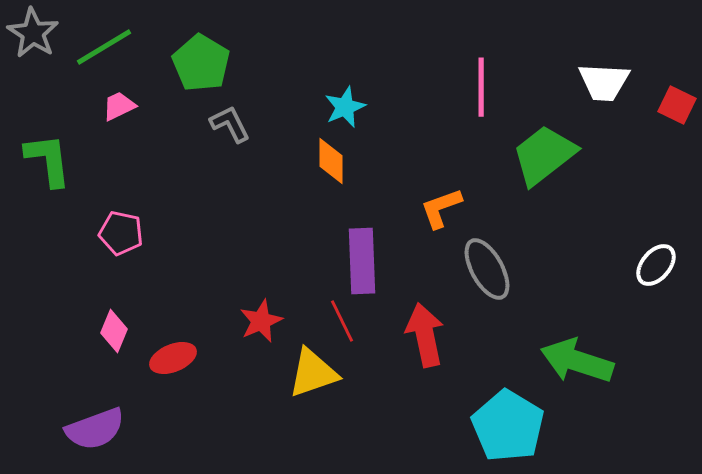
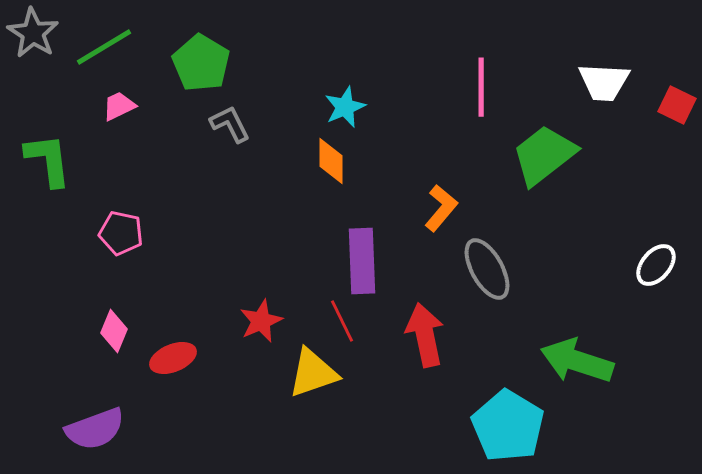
orange L-shape: rotated 150 degrees clockwise
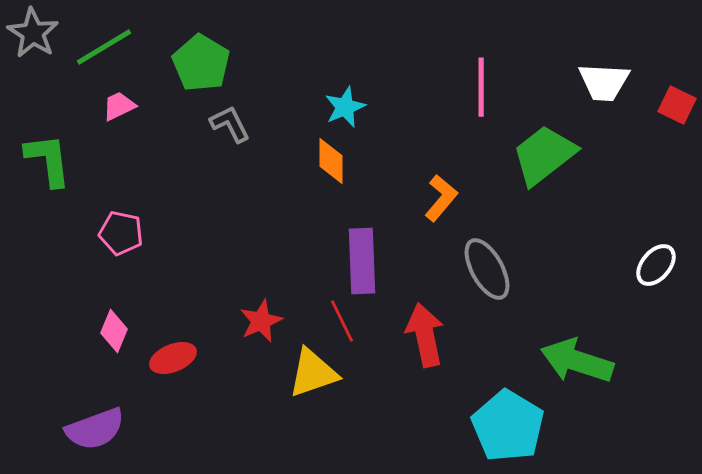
orange L-shape: moved 10 px up
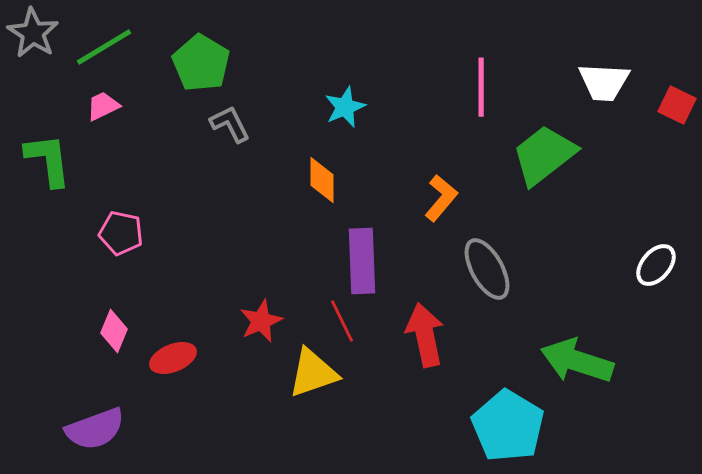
pink trapezoid: moved 16 px left
orange diamond: moved 9 px left, 19 px down
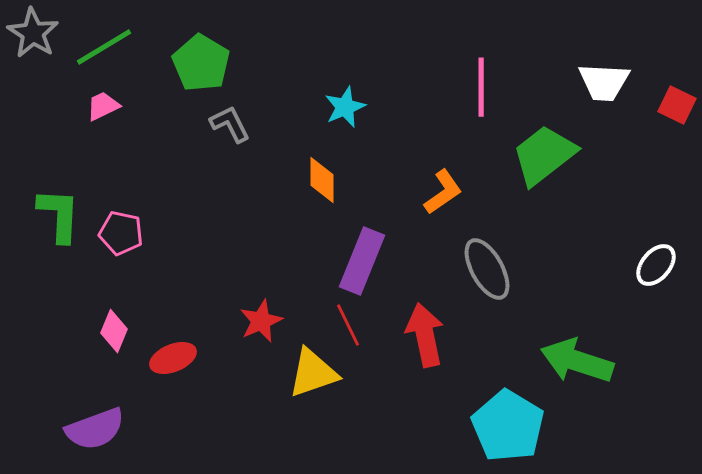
green L-shape: moved 11 px right, 55 px down; rotated 10 degrees clockwise
orange L-shape: moved 2 px right, 6 px up; rotated 15 degrees clockwise
purple rectangle: rotated 24 degrees clockwise
red line: moved 6 px right, 4 px down
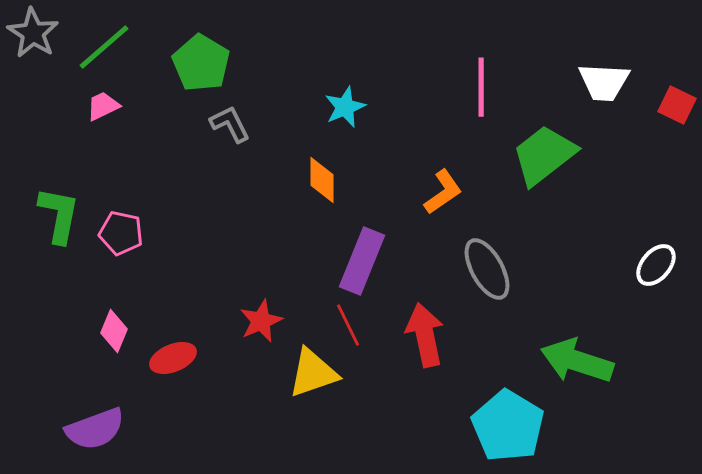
green line: rotated 10 degrees counterclockwise
green L-shape: rotated 8 degrees clockwise
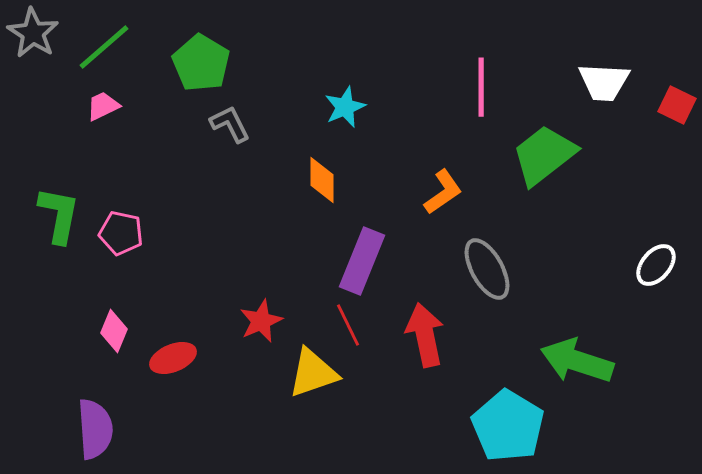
purple semicircle: rotated 74 degrees counterclockwise
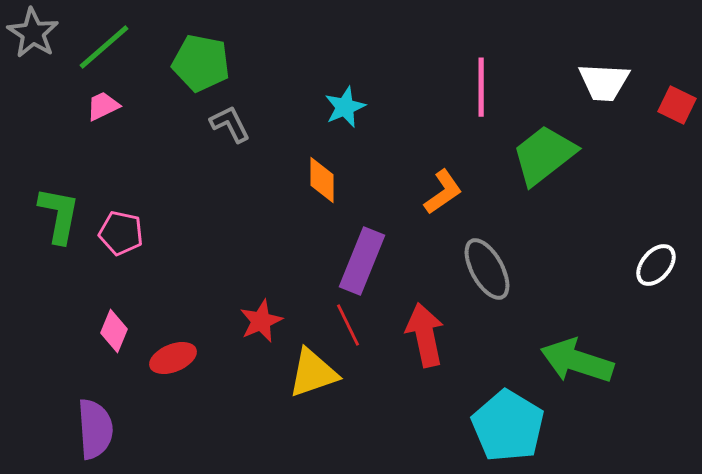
green pentagon: rotated 20 degrees counterclockwise
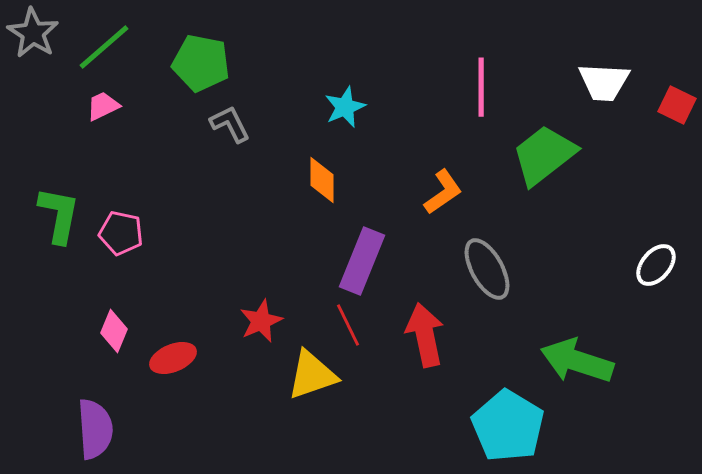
yellow triangle: moved 1 px left, 2 px down
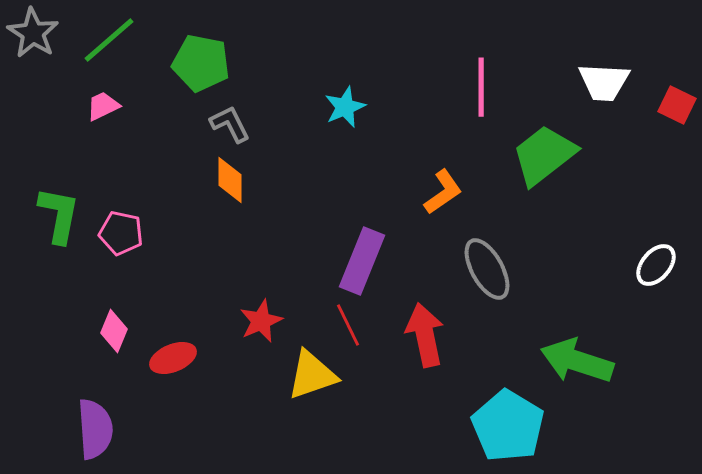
green line: moved 5 px right, 7 px up
orange diamond: moved 92 px left
